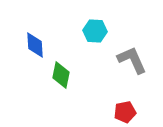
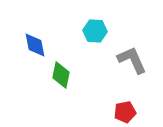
blue diamond: rotated 8 degrees counterclockwise
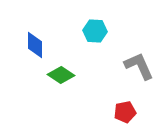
blue diamond: rotated 12 degrees clockwise
gray L-shape: moved 7 px right, 6 px down
green diamond: rotated 68 degrees counterclockwise
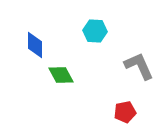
green diamond: rotated 28 degrees clockwise
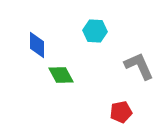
blue diamond: moved 2 px right
red pentagon: moved 4 px left
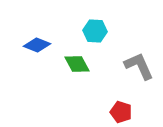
blue diamond: rotated 68 degrees counterclockwise
green diamond: moved 16 px right, 11 px up
red pentagon: rotated 30 degrees clockwise
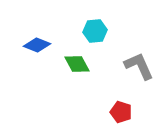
cyan hexagon: rotated 10 degrees counterclockwise
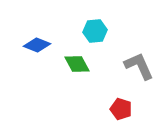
red pentagon: moved 3 px up
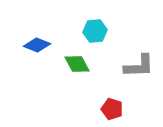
gray L-shape: rotated 112 degrees clockwise
red pentagon: moved 9 px left
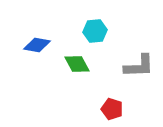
blue diamond: rotated 12 degrees counterclockwise
